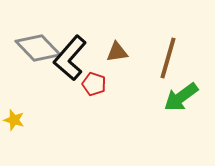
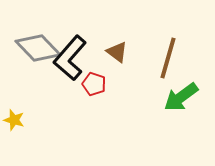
brown triangle: rotated 45 degrees clockwise
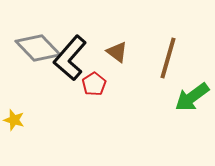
red pentagon: rotated 20 degrees clockwise
green arrow: moved 11 px right
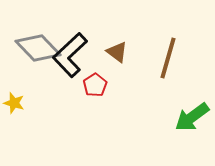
black L-shape: moved 3 px up; rotated 6 degrees clockwise
red pentagon: moved 1 px right, 1 px down
green arrow: moved 20 px down
yellow star: moved 17 px up
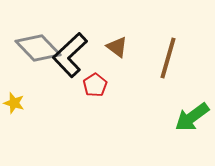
brown triangle: moved 5 px up
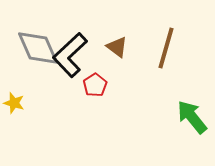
gray diamond: rotated 21 degrees clockwise
brown line: moved 2 px left, 10 px up
green arrow: rotated 87 degrees clockwise
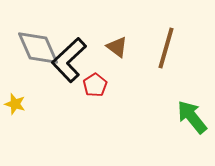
black L-shape: moved 1 px left, 5 px down
yellow star: moved 1 px right, 1 px down
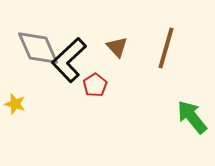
brown triangle: rotated 10 degrees clockwise
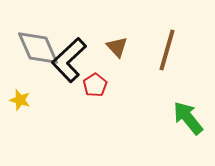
brown line: moved 1 px right, 2 px down
yellow star: moved 5 px right, 4 px up
green arrow: moved 4 px left, 1 px down
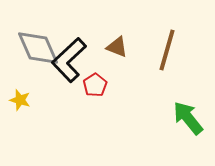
brown triangle: rotated 25 degrees counterclockwise
